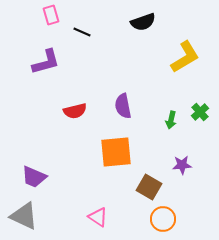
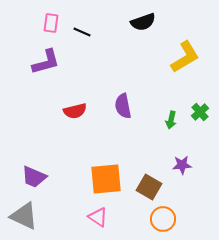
pink rectangle: moved 8 px down; rotated 24 degrees clockwise
orange square: moved 10 px left, 27 px down
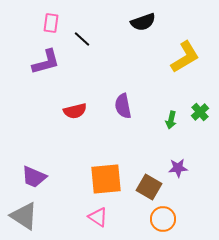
black line: moved 7 px down; rotated 18 degrees clockwise
purple star: moved 4 px left, 3 px down
gray triangle: rotated 8 degrees clockwise
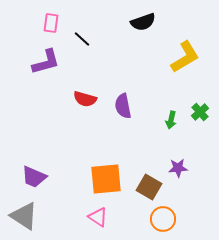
red semicircle: moved 10 px right, 12 px up; rotated 30 degrees clockwise
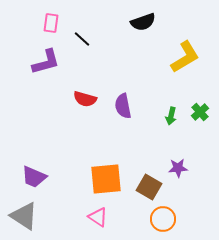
green arrow: moved 4 px up
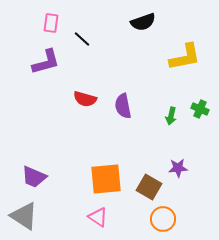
yellow L-shape: rotated 20 degrees clockwise
green cross: moved 3 px up; rotated 24 degrees counterclockwise
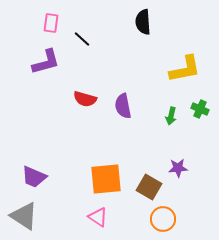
black semicircle: rotated 105 degrees clockwise
yellow L-shape: moved 12 px down
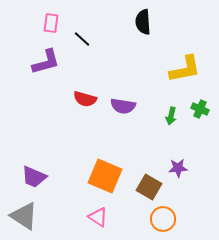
purple semicircle: rotated 70 degrees counterclockwise
orange square: moved 1 px left, 3 px up; rotated 28 degrees clockwise
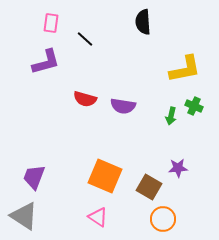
black line: moved 3 px right
green cross: moved 6 px left, 3 px up
purple trapezoid: rotated 88 degrees clockwise
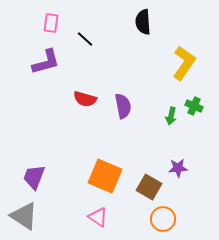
yellow L-shape: moved 1 px left, 6 px up; rotated 44 degrees counterclockwise
purple semicircle: rotated 110 degrees counterclockwise
